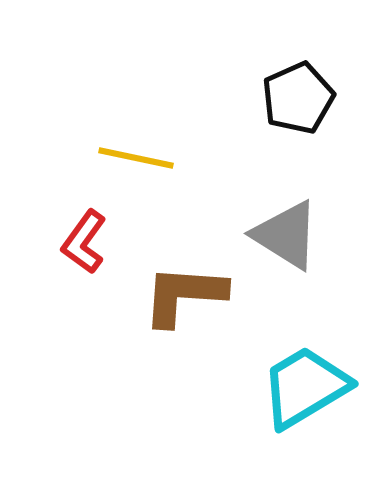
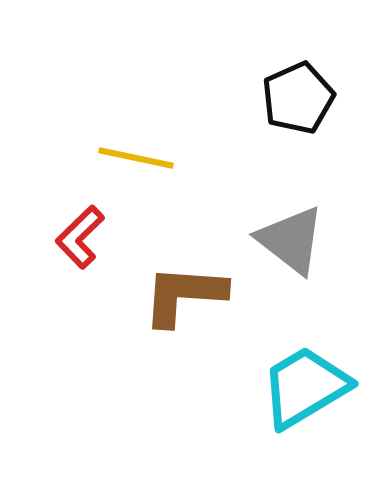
gray triangle: moved 5 px right, 5 px down; rotated 6 degrees clockwise
red L-shape: moved 4 px left, 5 px up; rotated 10 degrees clockwise
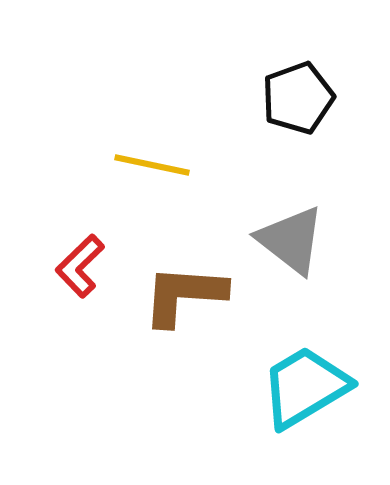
black pentagon: rotated 4 degrees clockwise
yellow line: moved 16 px right, 7 px down
red L-shape: moved 29 px down
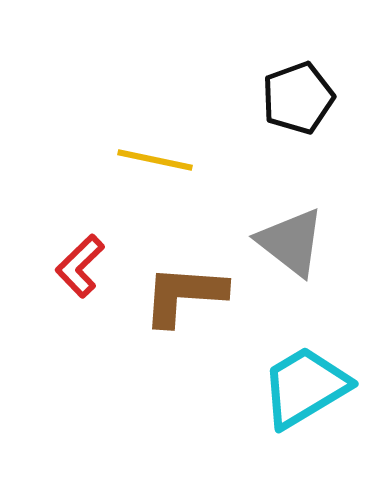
yellow line: moved 3 px right, 5 px up
gray triangle: moved 2 px down
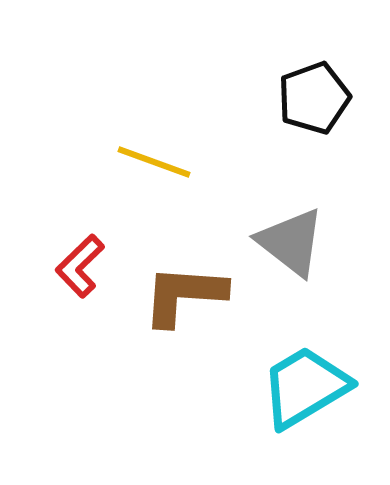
black pentagon: moved 16 px right
yellow line: moved 1 px left, 2 px down; rotated 8 degrees clockwise
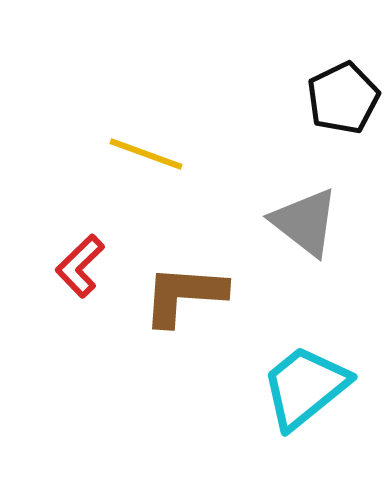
black pentagon: moved 29 px right; rotated 6 degrees counterclockwise
yellow line: moved 8 px left, 8 px up
gray triangle: moved 14 px right, 20 px up
cyan trapezoid: rotated 8 degrees counterclockwise
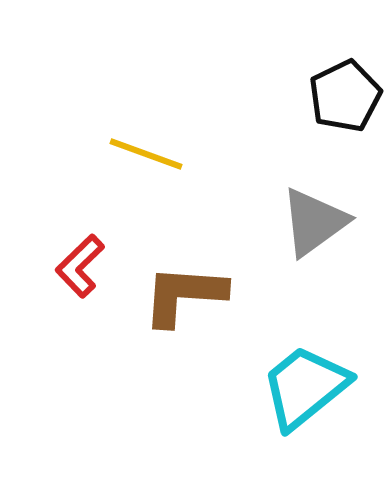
black pentagon: moved 2 px right, 2 px up
gray triangle: moved 9 px right; rotated 46 degrees clockwise
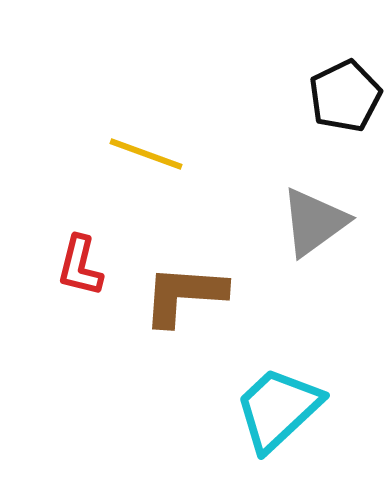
red L-shape: rotated 32 degrees counterclockwise
cyan trapezoid: moved 27 px left, 22 px down; rotated 4 degrees counterclockwise
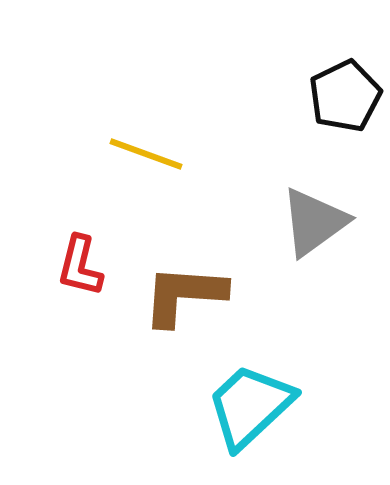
cyan trapezoid: moved 28 px left, 3 px up
